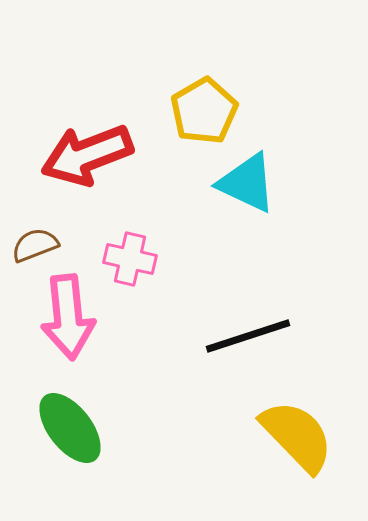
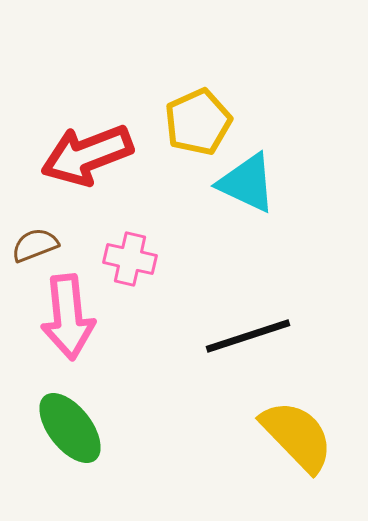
yellow pentagon: moved 6 px left, 11 px down; rotated 6 degrees clockwise
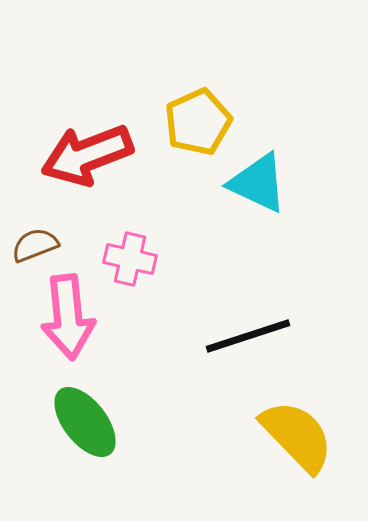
cyan triangle: moved 11 px right
green ellipse: moved 15 px right, 6 px up
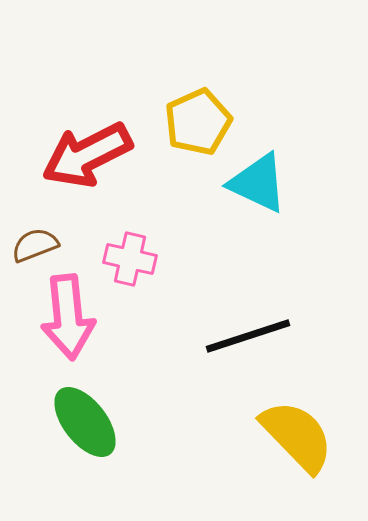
red arrow: rotated 6 degrees counterclockwise
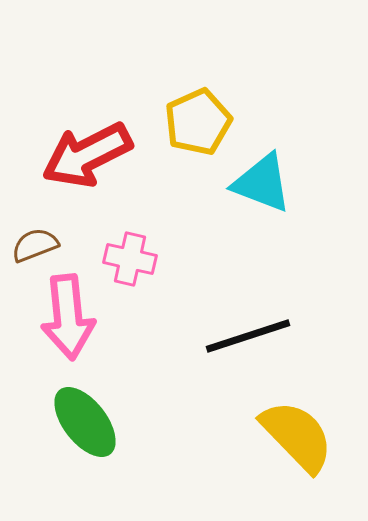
cyan triangle: moved 4 px right; rotated 4 degrees counterclockwise
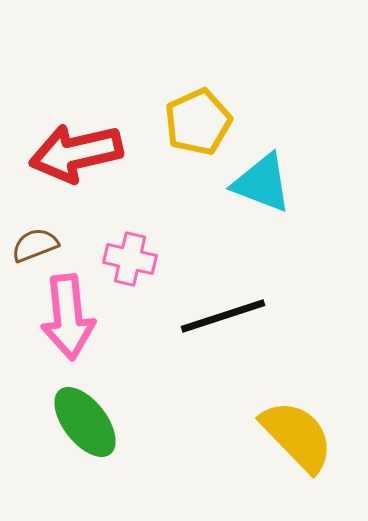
red arrow: moved 11 px left, 2 px up; rotated 14 degrees clockwise
black line: moved 25 px left, 20 px up
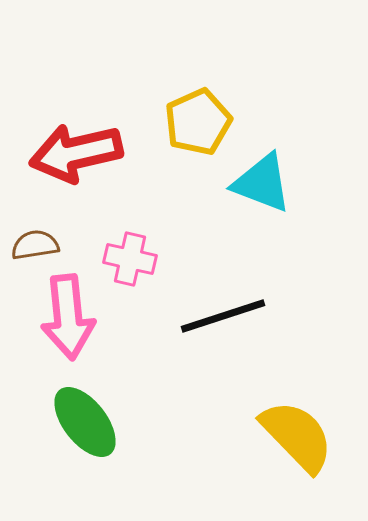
brown semicircle: rotated 12 degrees clockwise
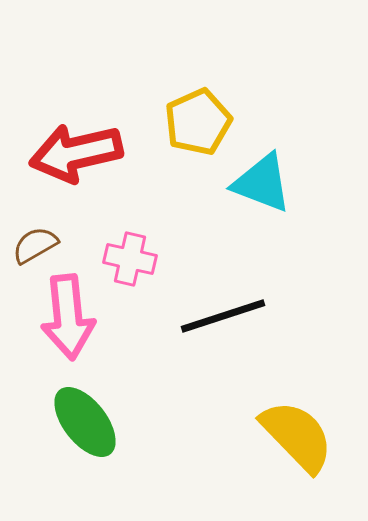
brown semicircle: rotated 21 degrees counterclockwise
